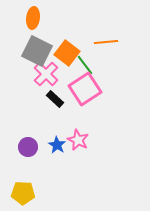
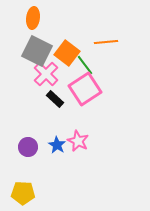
pink star: moved 1 px down
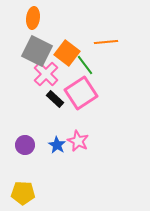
pink square: moved 4 px left, 4 px down
purple circle: moved 3 px left, 2 px up
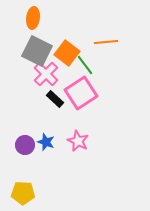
blue star: moved 11 px left, 3 px up; rotated 12 degrees counterclockwise
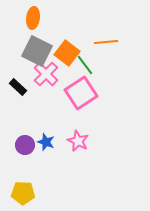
black rectangle: moved 37 px left, 12 px up
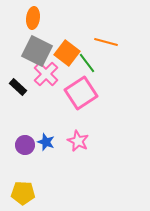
orange line: rotated 20 degrees clockwise
green line: moved 2 px right, 2 px up
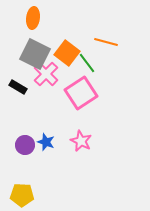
gray square: moved 2 px left, 3 px down
black rectangle: rotated 12 degrees counterclockwise
pink star: moved 3 px right
yellow pentagon: moved 1 px left, 2 px down
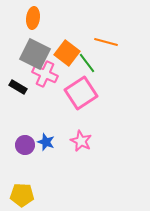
pink cross: moved 1 px left; rotated 20 degrees counterclockwise
